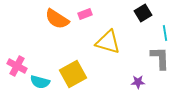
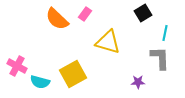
pink rectangle: rotated 32 degrees counterclockwise
orange semicircle: rotated 10 degrees clockwise
cyan line: rotated 21 degrees clockwise
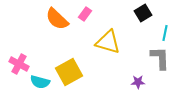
pink cross: moved 2 px right, 2 px up
yellow square: moved 4 px left, 2 px up
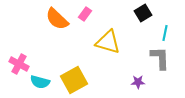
yellow square: moved 5 px right, 8 px down
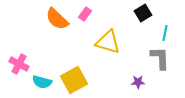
cyan semicircle: moved 2 px right
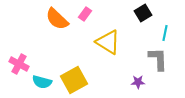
yellow triangle: rotated 16 degrees clockwise
gray L-shape: moved 2 px left, 1 px down
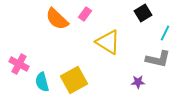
cyan line: rotated 14 degrees clockwise
gray L-shape: rotated 105 degrees clockwise
cyan semicircle: rotated 60 degrees clockwise
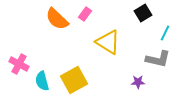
cyan semicircle: moved 1 px up
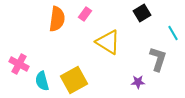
black square: moved 1 px left
orange semicircle: rotated 125 degrees counterclockwise
cyan line: moved 8 px right; rotated 56 degrees counterclockwise
gray L-shape: rotated 85 degrees counterclockwise
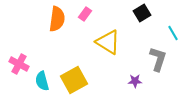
purple star: moved 3 px left, 1 px up
